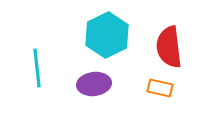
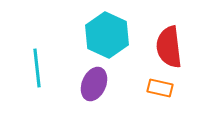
cyan hexagon: rotated 9 degrees counterclockwise
purple ellipse: rotated 60 degrees counterclockwise
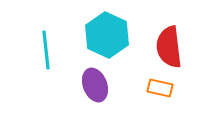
cyan line: moved 9 px right, 18 px up
purple ellipse: moved 1 px right, 1 px down; rotated 44 degrees counterclockwise
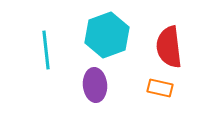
cyan hexagon: rotated 15 degrees clockwise
purple ellipse: rotated 16 degrees clockwise
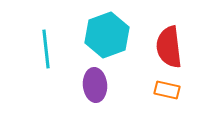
cyan line: moved 1 px up
orange rectangle: moved 7 px right, 2 px down
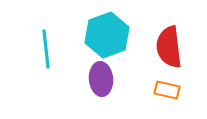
purple ellipse: moved 6 px right, 6 px up
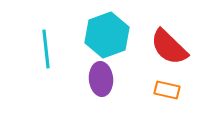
red semicircle: rotated 39 degrees counterclockwise
